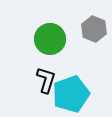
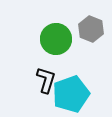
gray hexagon: moved 3 px left
green circle: moved 6 px right
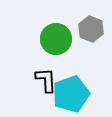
black L-shape: rotated 20 degrees counterclockwise
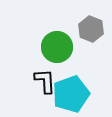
green circle: moved 1 px right, 8 px down
black L-shape: moved 1 px left, 1 px down
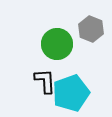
green circle: moved 3 px up
cyan pentagon: moved 1 px up
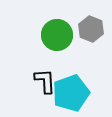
green circle: moved 9 px up
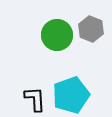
black L-shape: moved 10 px left, 18 px down
cyan pentagon: moved 2 px down
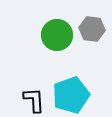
gray hexagon: moved 1 px right; rotated 15 degrees counterclockwise
black L-shape: moved 1 px left, 1 px down
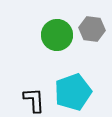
cyan pentagon: moved 2 px right, 3 px up
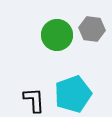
cyan pentagon: moved 2 px down
